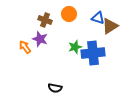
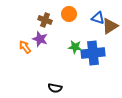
green star: rotated 24 degrees clockwise
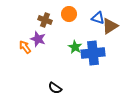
purple star: moved 2 px left
green star: rotated 24 degrees clockwise
black semicircle: rotated 24 degrees clockwise
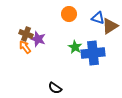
brown cross: moved 19 px left, 14 px down
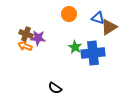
brown triangle: moved 1 px left, 1 px down
purple star: moved 1 px up; rotated 14 degrees counterclockwise
orange arrow: moved 1 px up; rotated 32 degrees counterclockwise
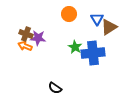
blue triangle: moved 1 px left, 1 px down; rotated 40 degrees clockwise
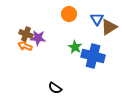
blue cross: moved 3 px down; rotated 20 degrees clockwise
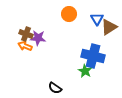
green star: moved 10 px right, 24 px down
